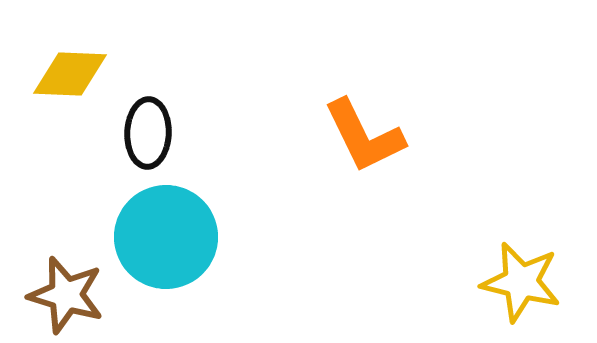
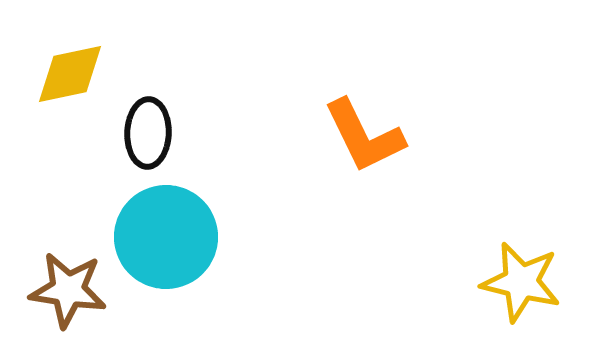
yellow diamond: rotated 14 degrees counterclockwise
brown star: moved 2 px right, 5 px up; rotated 8 degrees counterclockwise
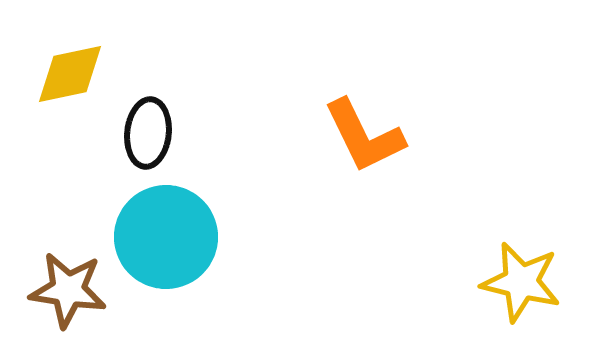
black ellipse: rotated 4 degrees clockwise
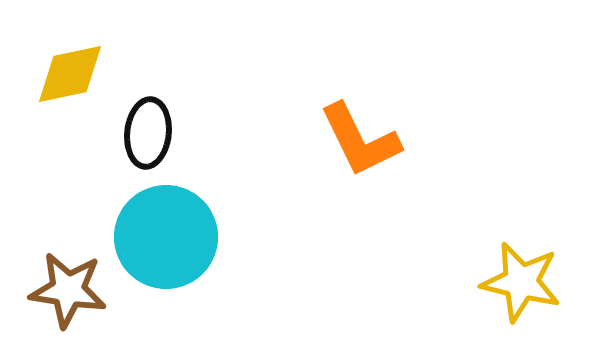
orange L-shape: moved 4 px left, 4 px down
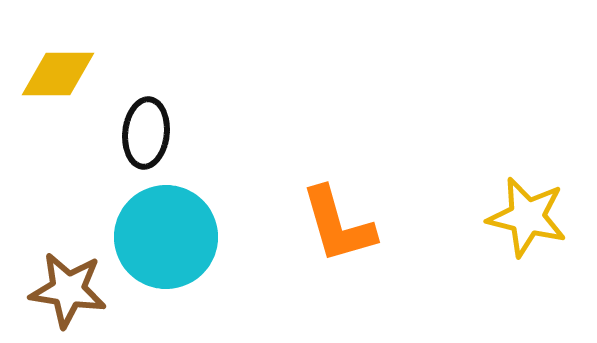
yellow diamond: moved 12 px left; rotated 12 degrees clockwise
black ellipse: moved 2 px left
orange L-shape: moved 22 px left, 85 px down; rotated 10 degrees clockwise
yellow star: moved 6 px right, 65 px up
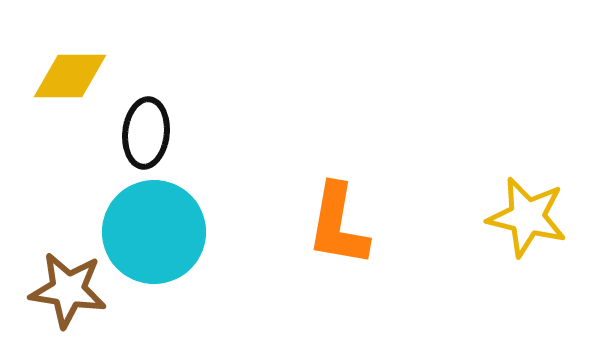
yellow diamond: moved 12 px right, 2 px down
orange L-shape: rotated 26 degrees clockwise
cyan circle: moved 12 px left, 5 px up
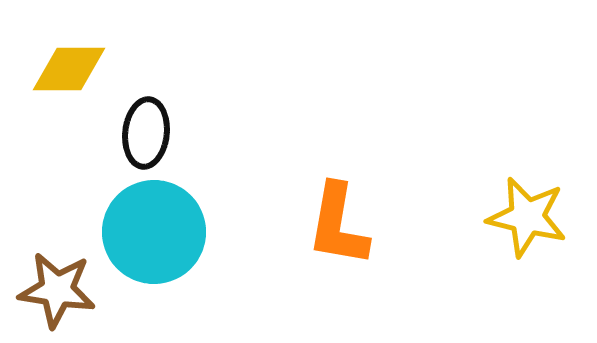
yellow diamond: moved 1 px left, 7 px up
brown star: moved 11 px left
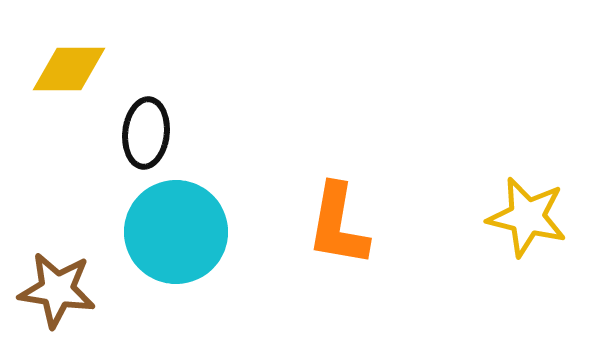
cyan circle: moved 22 px right
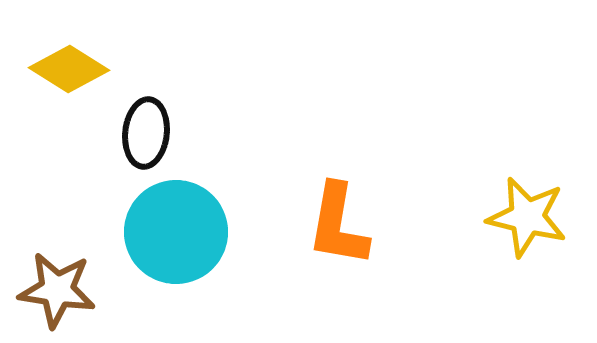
yellow diamond: rotated 32 degrees clockwise
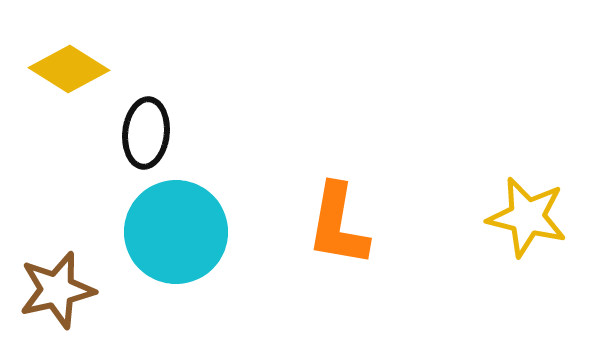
brown star: rotated 22 degrees counterclockwise
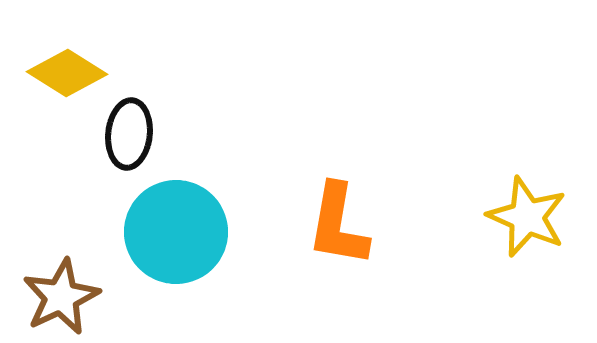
yellow diamond: moved 2 px left, 4 px down
black ellipse: moved 17 px left, 1 px down
yellow star: rotated 10 degrees clockwise
brown star: moved 4 px right, 7 px down; rotated 12 degrees counterclockwise
